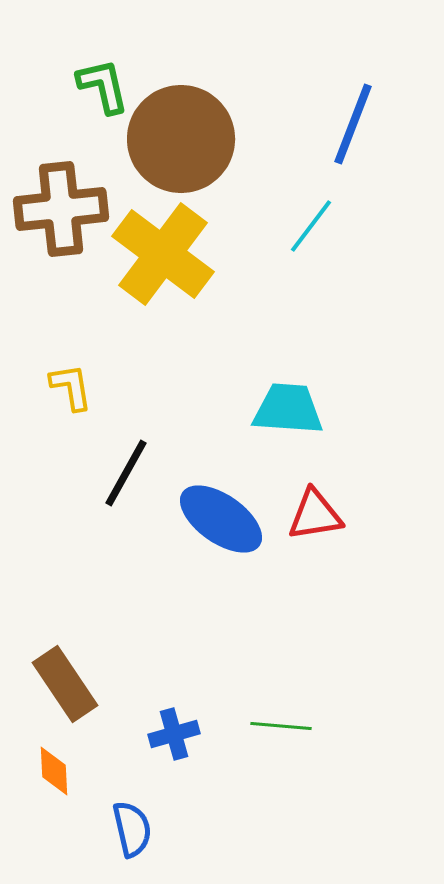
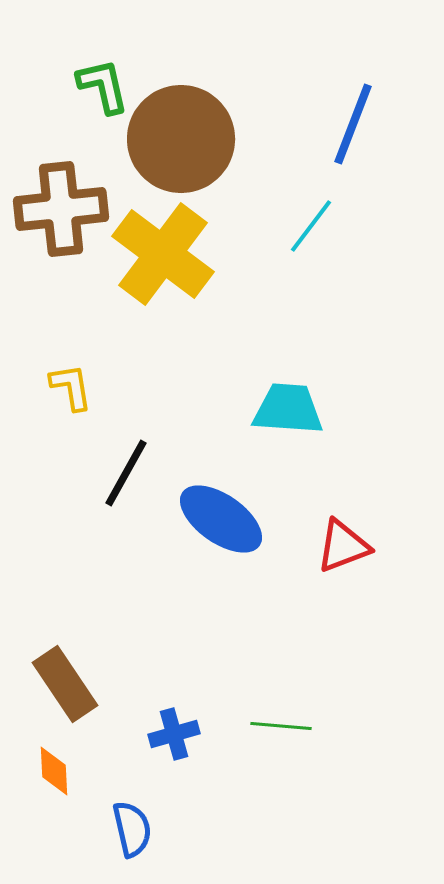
red triangle: moved 28 px right, 31 px down; rotated 12 degrees counterclockwise
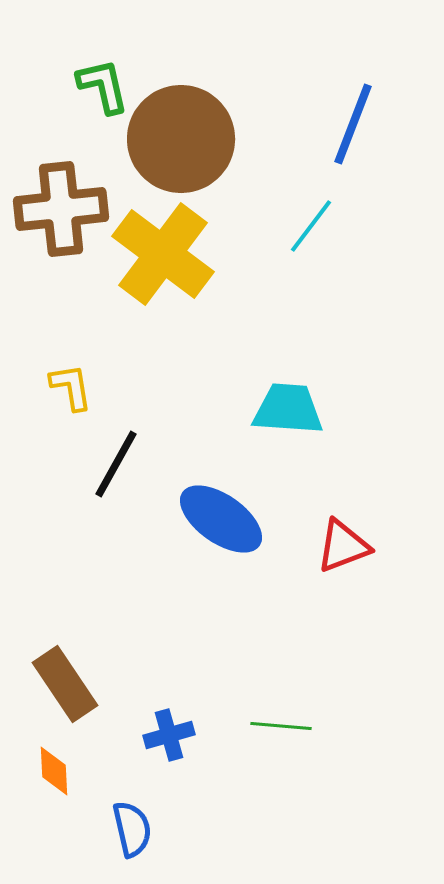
black line: moved 10 px left, 9 px up
blue cross: moved 5 px left, 1 px down
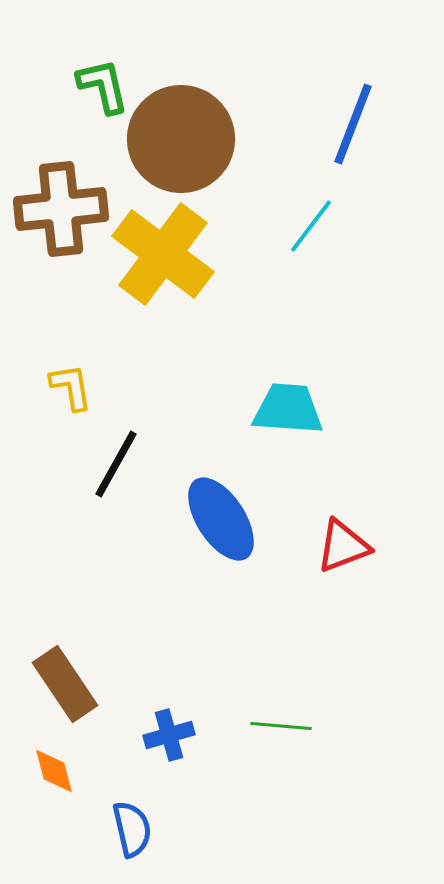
blue ellipse: rotated 22 degrees clockwise
orange diamond: rotated 12 degrees counterclockwise
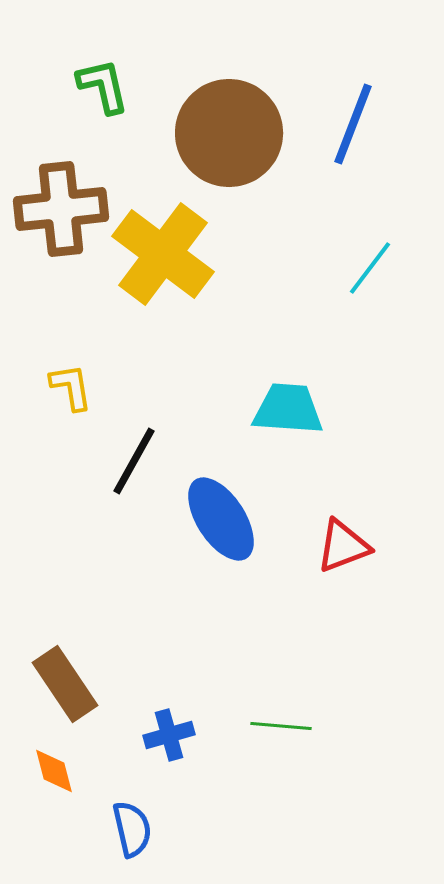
brown circle: moved 48 px right, 6 px up
cyan line: moved 59 px right, 42 px down
black line: moved 18 px right, 3 px up
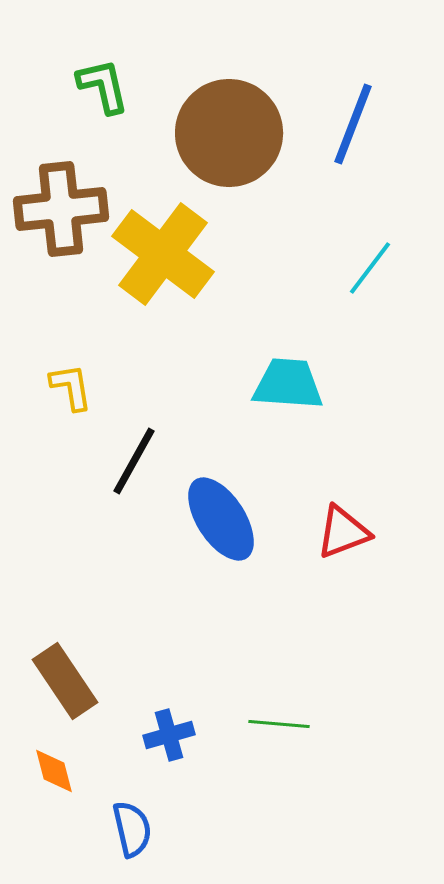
cyan trapezoid: moved 25 px up
red triangle: moved 14 px up
brown rectangle: moved 3 px up
green line: moved 2 px left, 2 px up
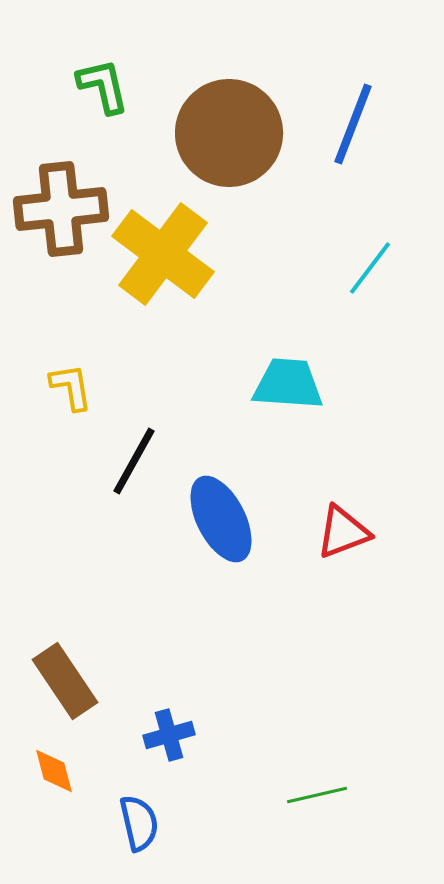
blue ellipse: rotated 6 degrees clockwise
green line: moved 38 px right, 71 px down; rotated 18 degrees counterclockwise
blue semicircle: moved 7 px right, 6 px up
